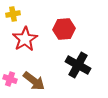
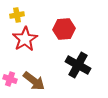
yellow cross: moved 4 px right, 1 px down
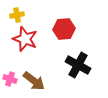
red star: rotated 20 degrees counterclockwise
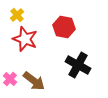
yellow cross: rotated 32 degrees counterclockwise
red hexagon: moved 2 px up; rotated 15 degrees clockwise
pink cross: rotated 24 degrees clockwise
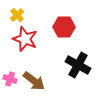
red hexagon: rotated 10 degrees counterclockwise
pink cross: rotated 24 degrees counterclockwise
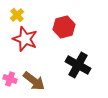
red hexagon: rotated 15 degrees counterclockwise
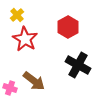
red hexagon: moved 4 px right; rotated 15 degrees counterclockwise
red star: rotated 10 degrees clockwise
pink cross: moved 9 px down
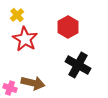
brown arrow: moved 1 px left, 2 px down; rotated 25 degrees counterclockwise
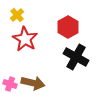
black cross: moved 2 px left, 8 px up
pink cross: moved 4 px up
